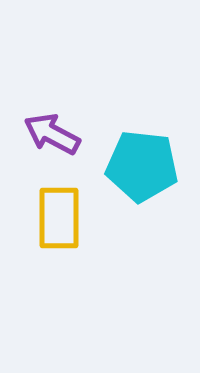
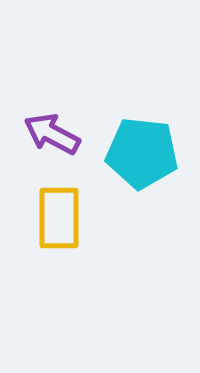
cyan pentagon: moved 13 px up
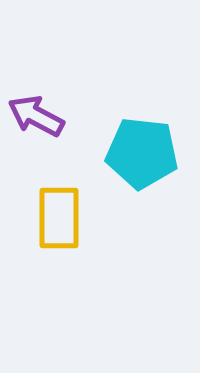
purple arrow: moved 16 px left, 18 px up
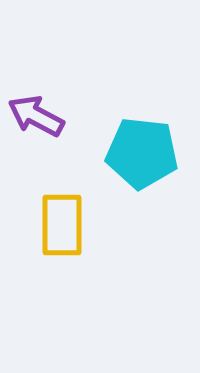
yellow rectangle: moved 3 px right, 7 px down
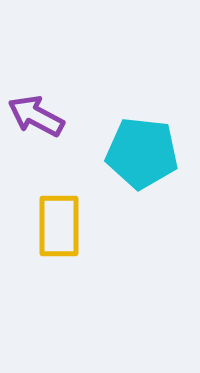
yellow rectangle: moved 3 px left, 1 px down
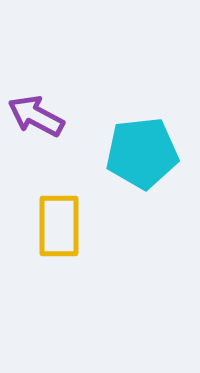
cyan pentagon: rotated 12 degrees counterclockwise
